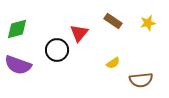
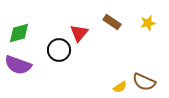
brown rectangle: moved 1 px left, 1 px down
green diamond: moved 2 px right, 4 px down
black circle: moved 2 px right
yellow semicircle: moved 7 px right, 24 px down
brown semicircle: moved 3 px right, 2 px down; rotated 30 degrees clockwise
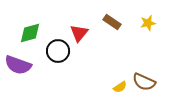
green diamond: moved 11 px right
black circle: moved 1 px left, 1 px down
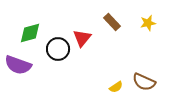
brown rectangle: rotated 12 degrees clockwise
red triangle: moved 3 px right, 5 px down
black circle: moved 2 px up
yellow semicircle: moved 4 px left
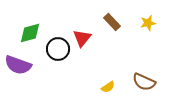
yellow semicircle: moved 8 px left
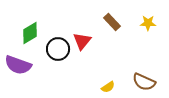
yellow star: rotated 14 degrees clockwise
green diamond: rotated 15 degrees counterclockwise
red triangle: moved 3 px down
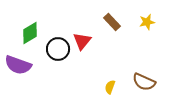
yellow star: moved 1 px left, 1 px up; rotated 14 degrees counterclockwise
yellow semicircle: moved 2 px right; rotated 144 degrees clockwise
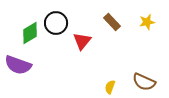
black circle: moved 2 px left, 26 px up
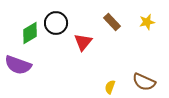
red triangle: moved 1 px right, 1 px down
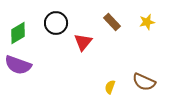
green diamond: moved 12 px left
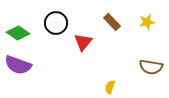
green diamond: rotated 65 degrees clockwise
brown semicircle: moved 7 px right, 15 px up; rotated 15 degrees counterclockwise
